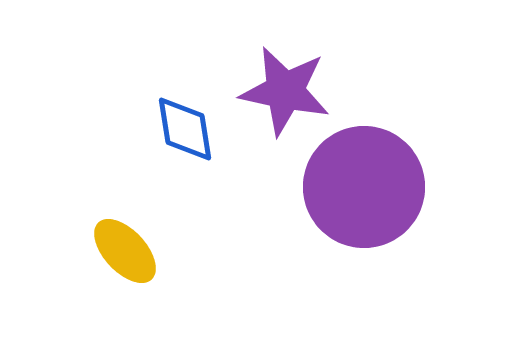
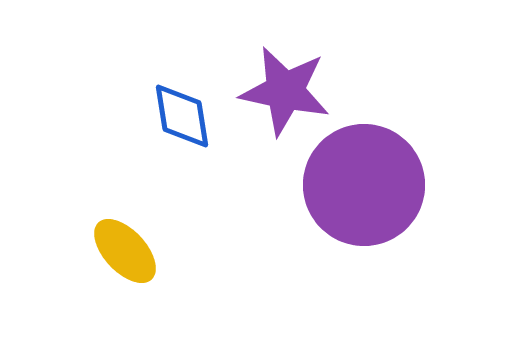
blue diamond: moved 3 px left, 13 px up
purple circle: moved 2 px up
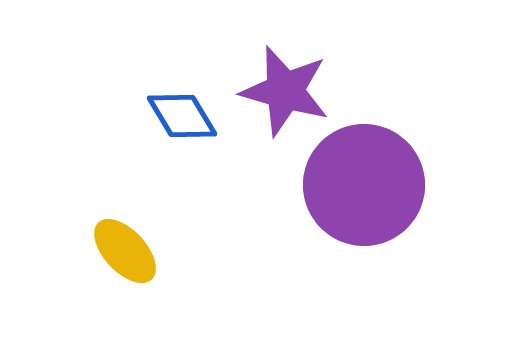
purple star: rotated 4 degrees clockwise
blue diamond: rotated 22 degrees counterclockwise
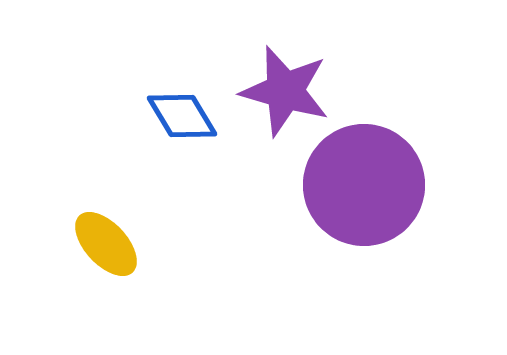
yellow ellipse: moved 19 px left, 7 px up
